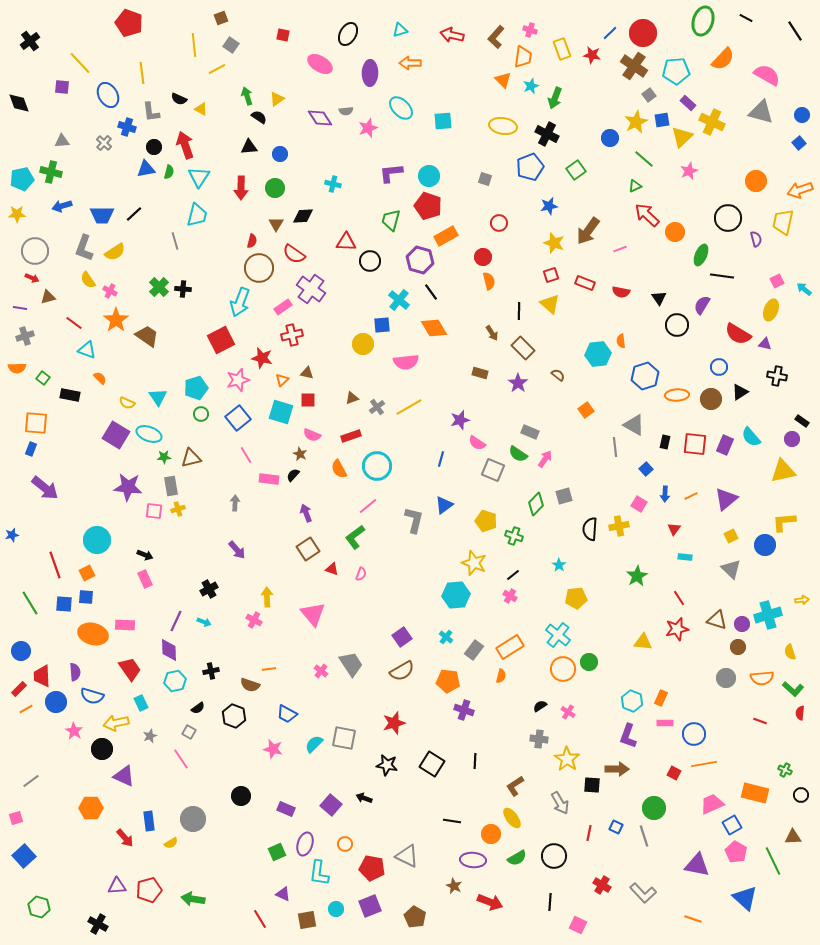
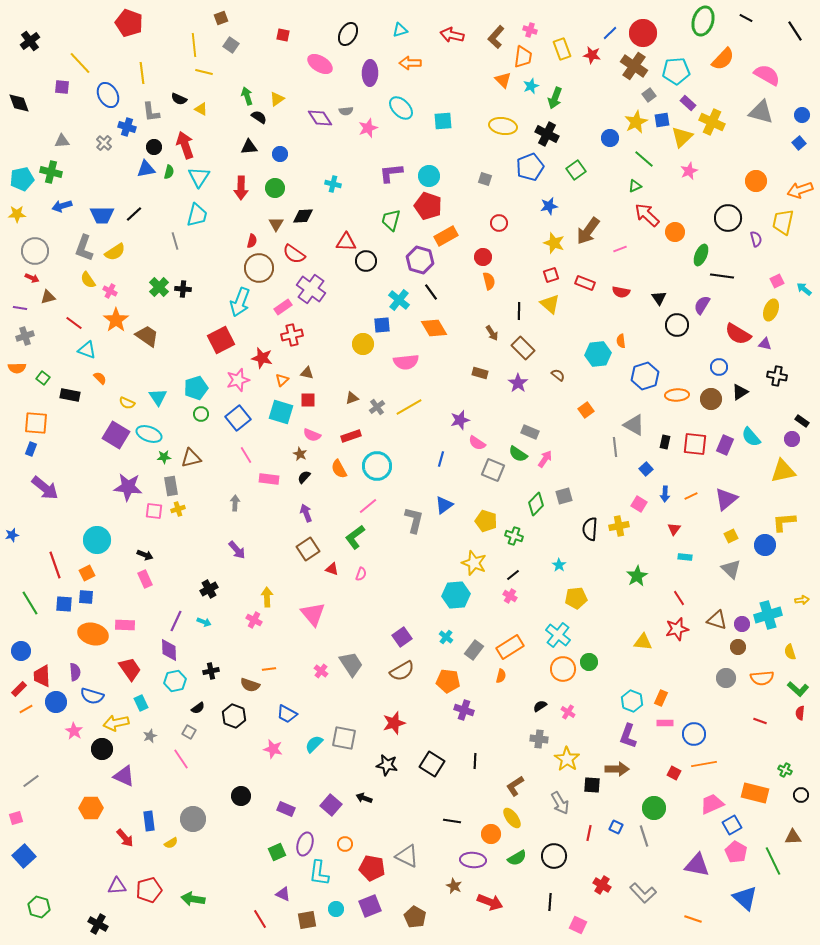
yellow line at (217, 69): moved 13 px left, 3 px down; rotated 42 degrees clockwise
black circle at (370, 261): moved 4 px left
black semicircle at (293, 475): moved 11 px right, 2 px down
green L-shape at (793, 689): moved 5 px right
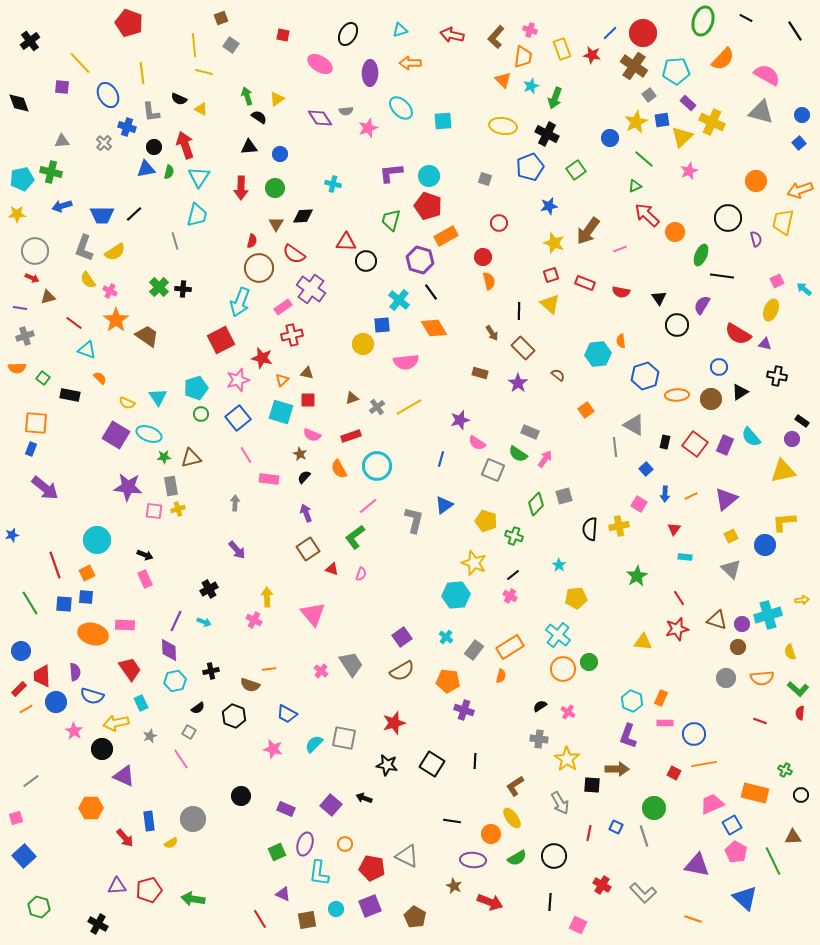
red square at (695, 444): rotated 30 degrees clockwise
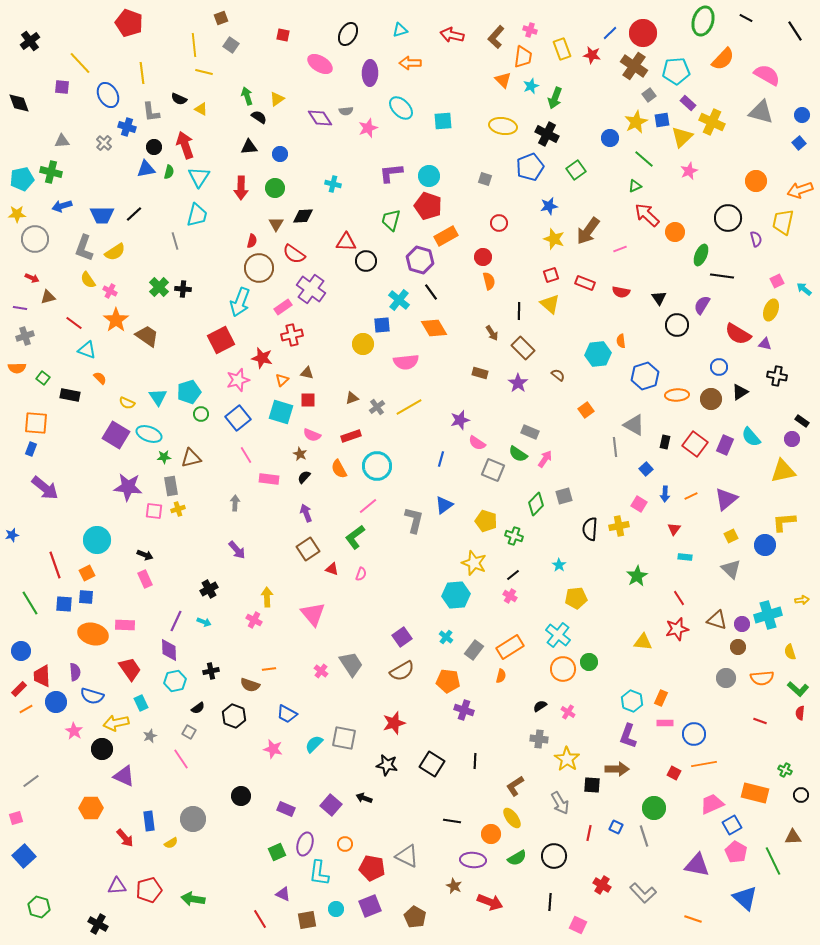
yellow star at (554, 243): moved 4 px up
gray circle at (35, 251): moved 12 px up
cyan pentagon at (196, 388): moved 7 px left, 4 px down
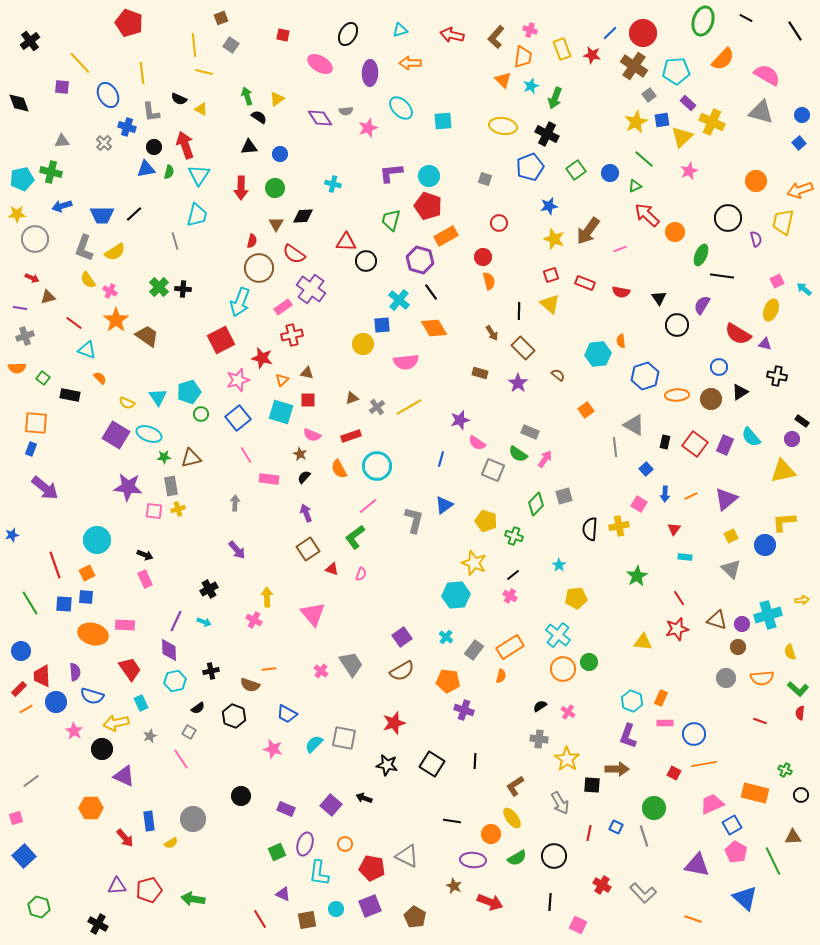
blue circle at (610, 138): moved 35 px down
cyan triangle at (199, 177): moved 2 px up
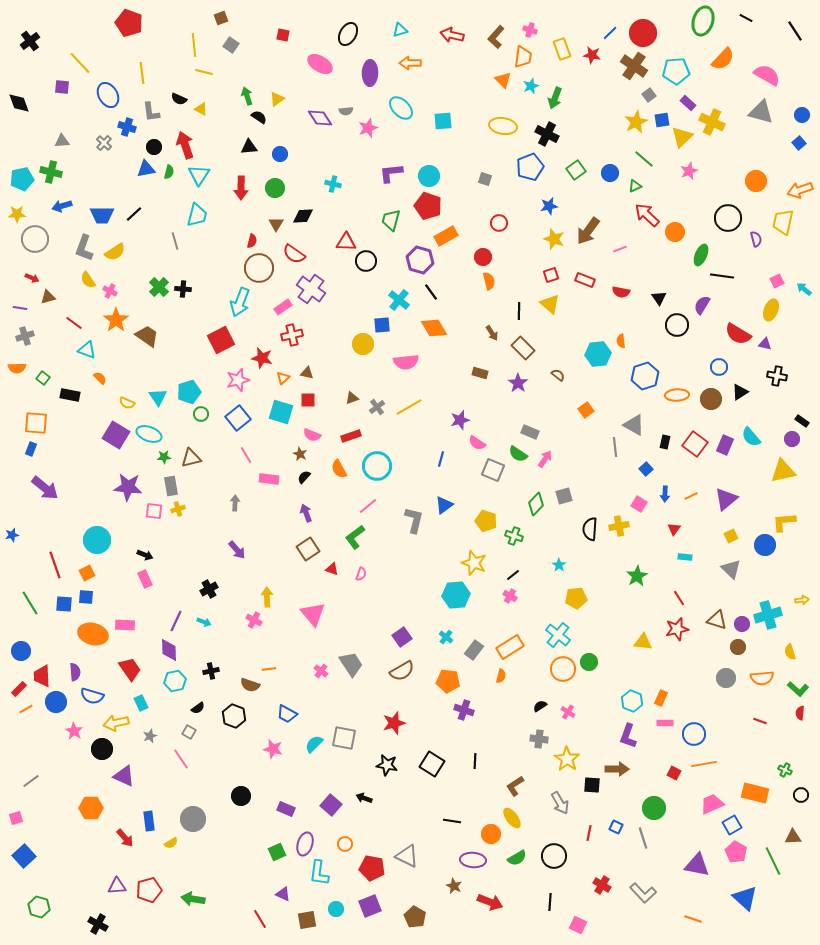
red rectangle at (585, 283): moved 3 px up
orange triangle at (282, 380): moved 1 px right, 2 px up
gray line at (644, 836): moved 1 px left, 2 px down
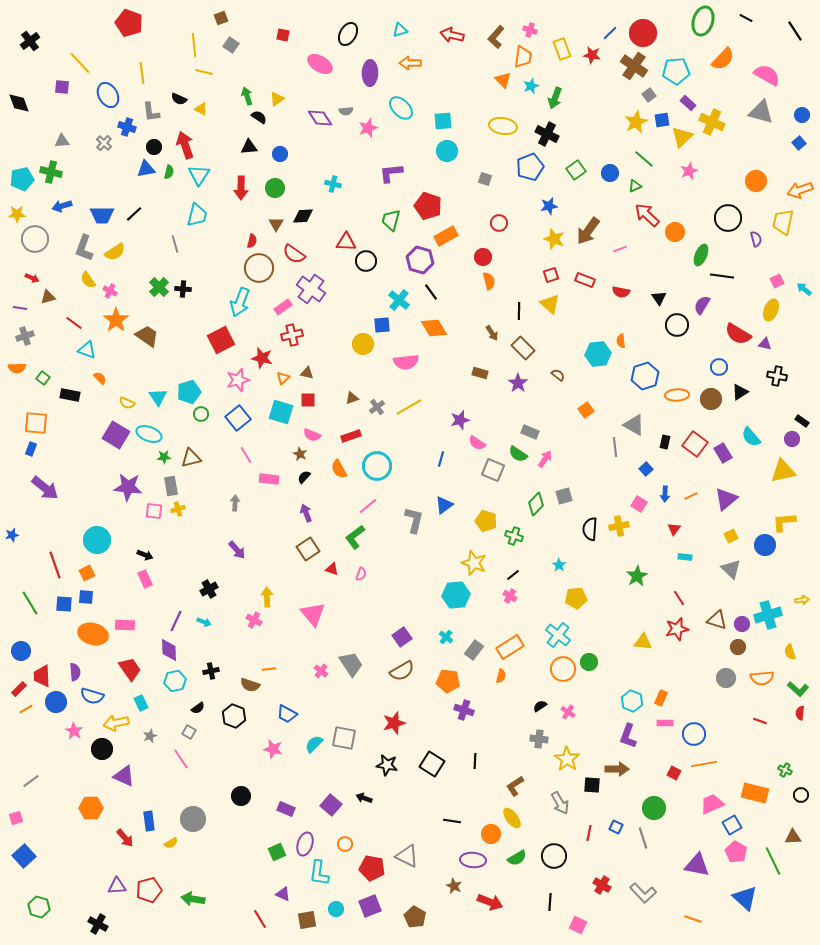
cyan circle at (429, 176): moved 18 px right, 25 px up
gray line at (175, 241): moved 3 px down
purple rectangle at (725, 445): moved 2 px left, 8 px down; rotated 54 degrees counterclockwise
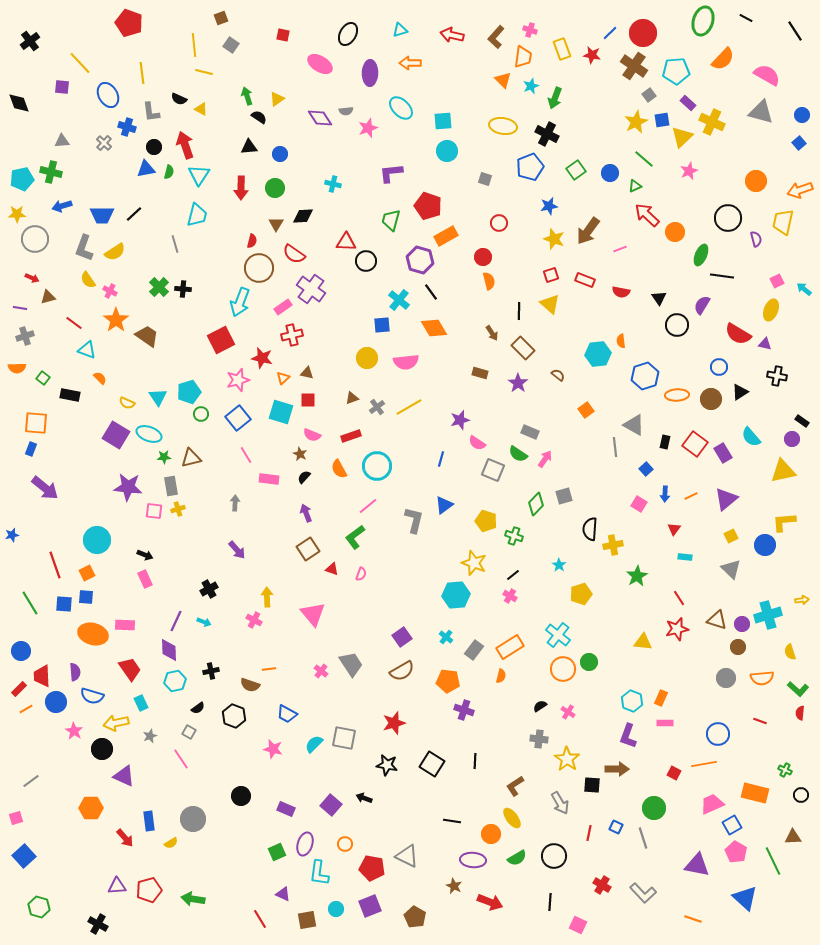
yellow circle at (363, 344): moved 4 px right, 14 px down
yellow cross at (619, 526): moved 6 px left, 19 px down
yellow pentagon at (576, 598): moved 5 px right, 4 px up; rotated 10 degrees counterclockwise
blue circle at (694, 734): moved 24 px right
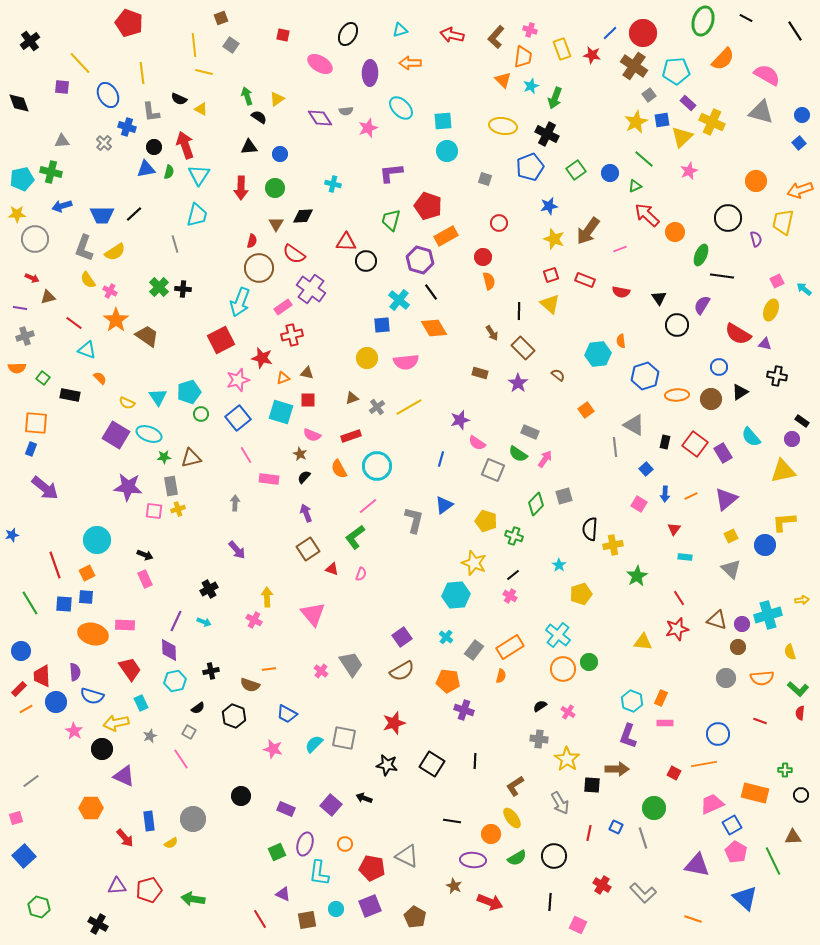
orange triangle at (283, 378): rotated 24 degrees clockwise
green cross at (785, 770): rotated 24 degrees counterclockwise
